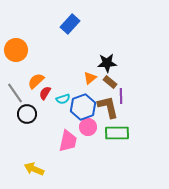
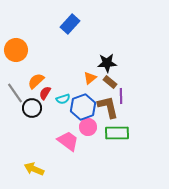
black circle: moved 5 px right, 6 px up
pink trapezoid: rotated 65 degrees counterclockwise
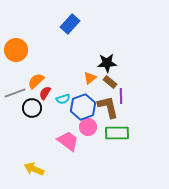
gray line: rotated 75 degrees counterclockwise
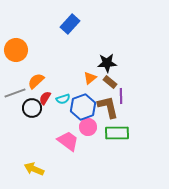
red semicircle: moved 5 px down
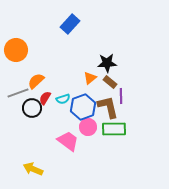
gray line: moved 3 px right
green rectangle: moved 3 px left, 4 px up
yellow arrow: moved 1 px left
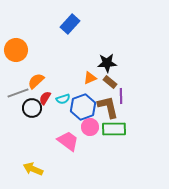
orange triangle: rotated 16 degrees clockwise
pink circle: moved 2 px right
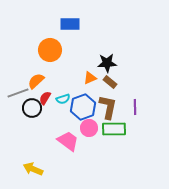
blue rectangle: rotated 48 degrees clockwise
orange circle: moved 34 px right
purple line: moved 14 px right, 11 px down
brown L-shape: rotated 25 degrees clockwise
pink circle: moved 1 px left, 1 px down
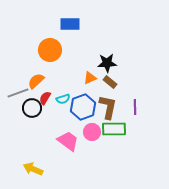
pink circle: moved 3 px right, 4 px down
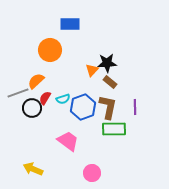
orange triangle: moved 2 px right, 8 px up; rotated 24 degrees counterclockwise
pink circle: moved 41 px down
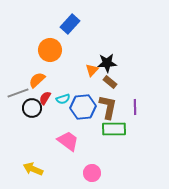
blue rectangle: rotated 48 degrees counterclockwise
orange semicircle: moved 1 px right, 1 px up
blue hexagon: rotated 15 degrees clockwise
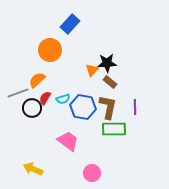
blue hexagon: rotated 15 degrees clockwise
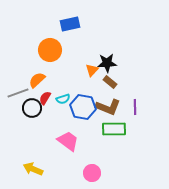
blue rectangle: rotated 36 degrees clockwise
brown L-shape: rotated 100 degrees clockwise
